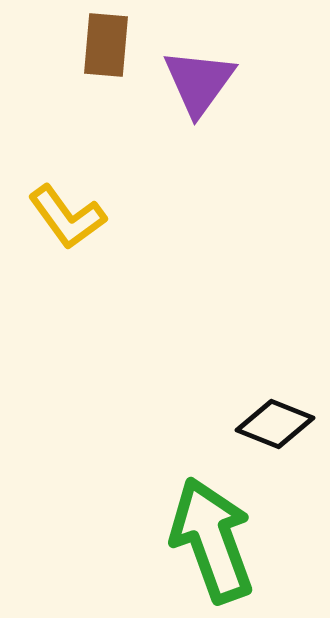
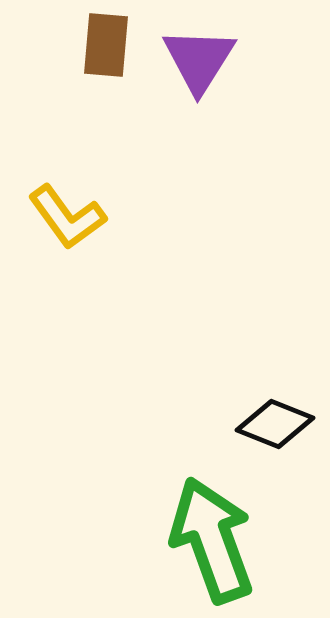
purple triangle: moved 22 px up; rotated 4 degrees counterclockwise
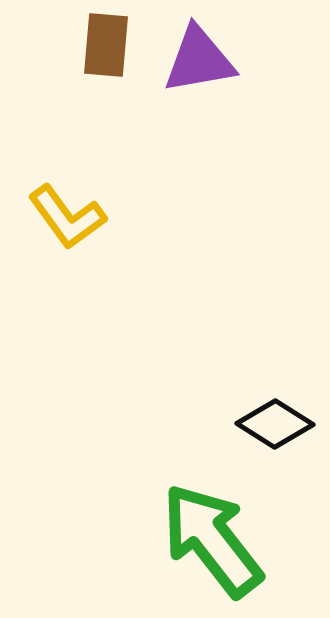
purple triangle: rotated 48 degrees clockwise
black diamond: rotated 10 degrees clockwise
green arrow: rotated 18 degrees counterclockwise
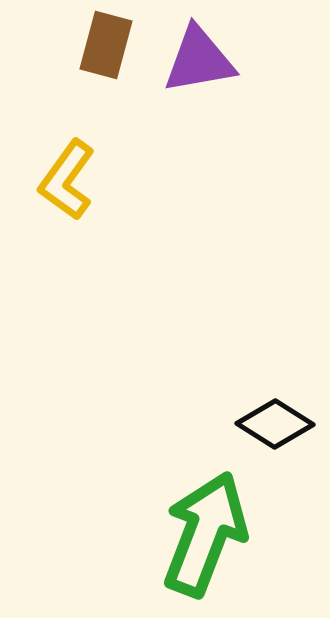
brown rectangle: rotated 10 degrees clockwise
yellow L-shape: moved 37 px up; rotated 72 degrees clockwise
green arrow: moved 7 px left, 6 px up; rotated 59 degrees clockwise
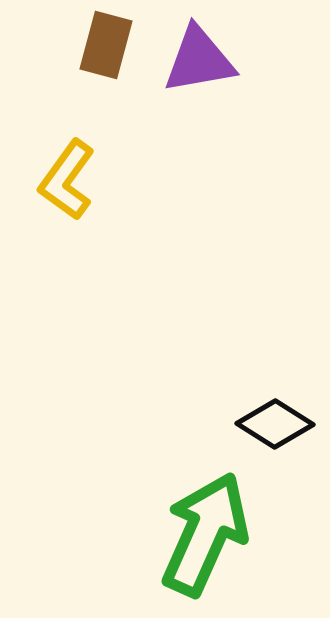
green arrow: rotated 3 degrees clockwise
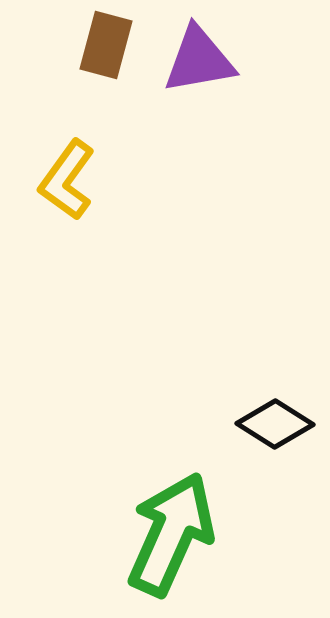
green arrow: moved 34 px left
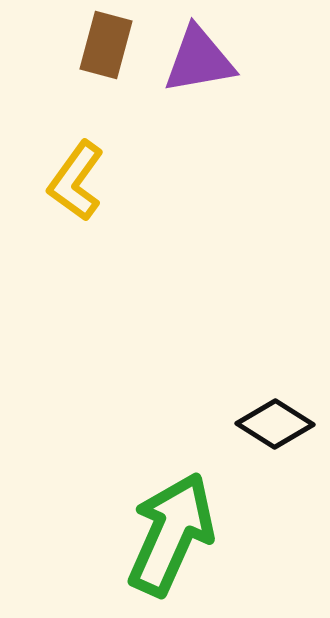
yellow L-shape: moved 9 px right, 1 px down
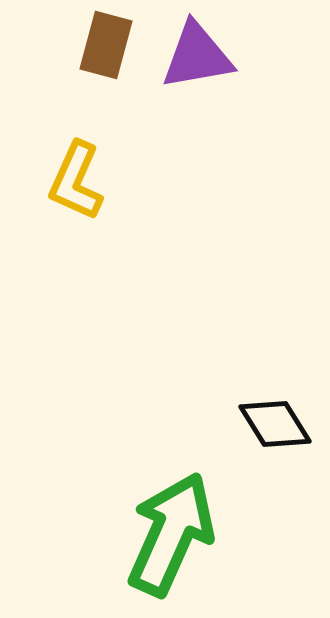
purple triangle: moved 2 px left, 4 px up
yellow L-shape: rotated 12 degrees counterclockwise
black diamond: rotated 26 degrees clockwise
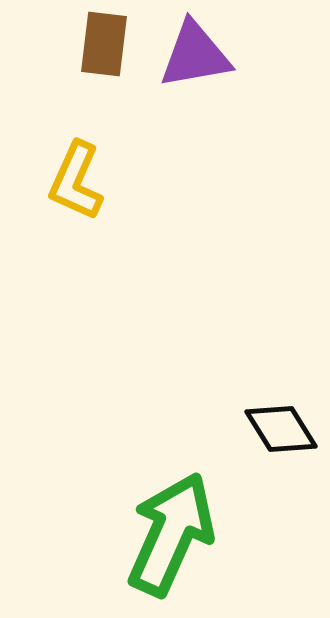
brown rectangle: moved 2 px left, 1 px up; rotated 8 degrees counterclockwise
purple triangle: moved 2 px left, 1 px up
black diamond: moved 6 px right, 5 px down
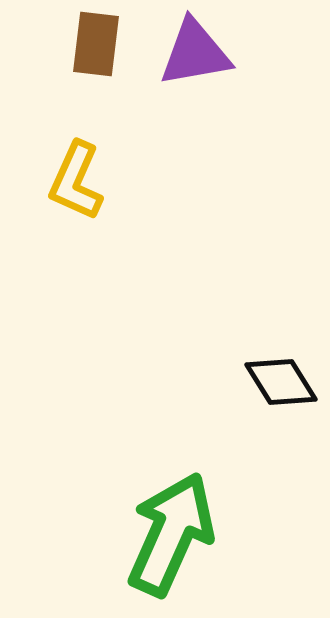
brown rectangle: moved 8 px left
purple triangle: moved 2 px up
black diamond: moved 47 px up
